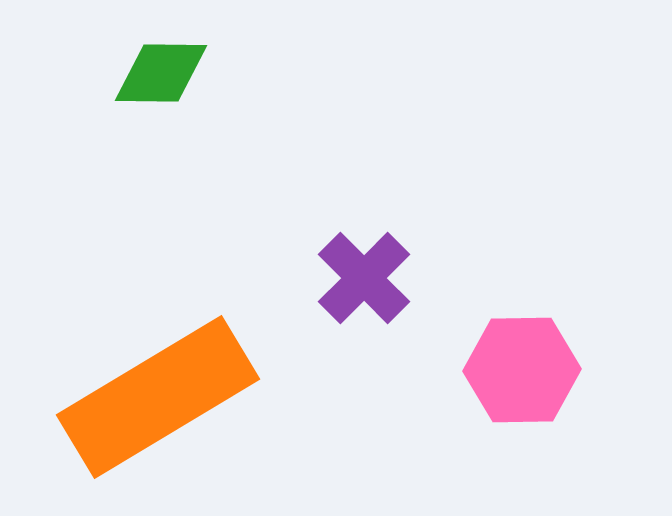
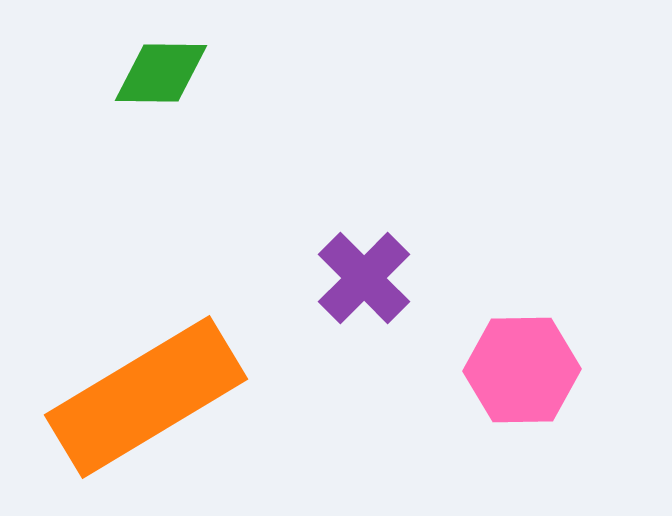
orange rectangle: moved 12 px left
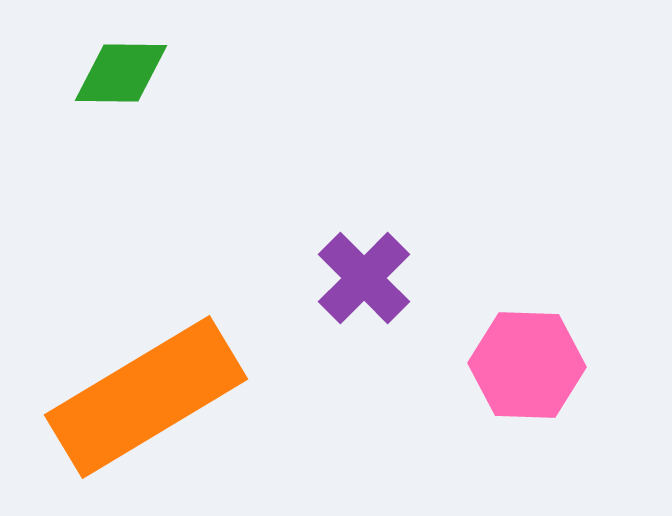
green diamond: moved 40 px left
pink hexagon: moved 5 px right, 5 px up; rotated 3 degrees clockwise
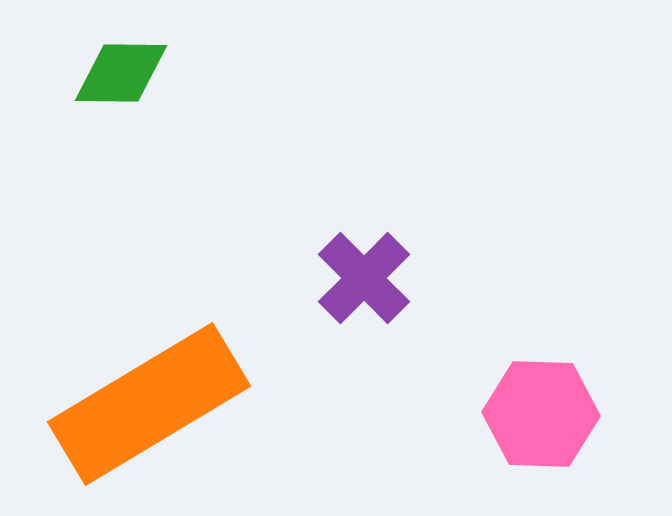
pink hexagon: moved 14 px right, 49 px down
orange rectangle: moved 3 px right, 7 px down
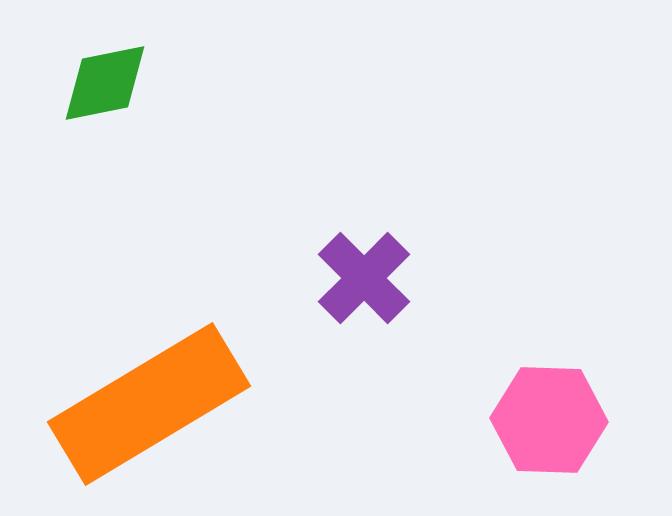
green diamond: moved 16 px left, 10 px down; rotated 12 degrees counterclockwise
pink hexagon: moved 8 px right, 6 px down
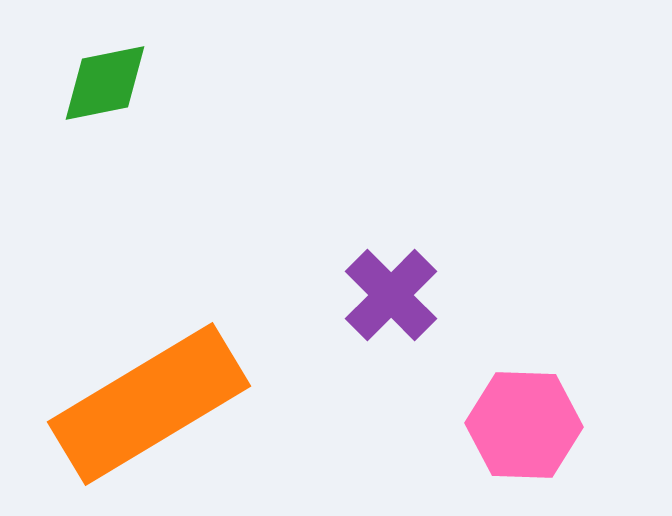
purple cross: moved 27 px right, 17 px down
pink hexagon: moved 25 px left, 5 px down
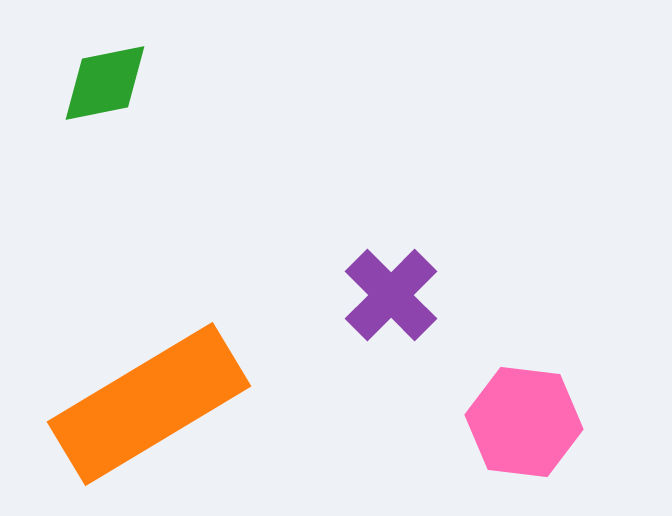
pink hexagon: moved 3 px up; rotated 5 degrees clockwise
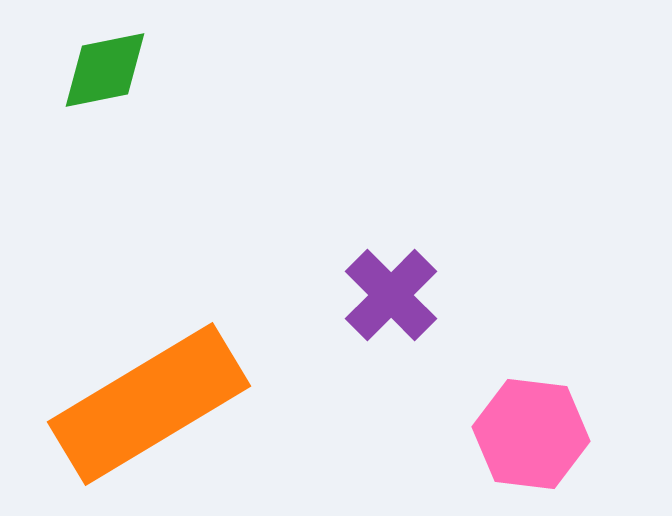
green diamond: moved 13 px up
pink hexagon: moved 7 px right, 12 px down
